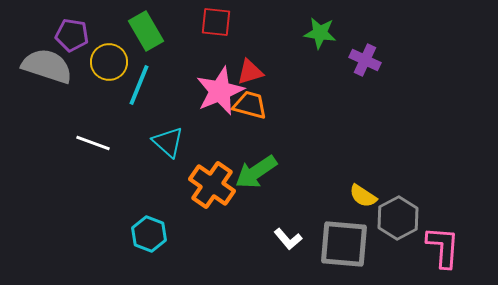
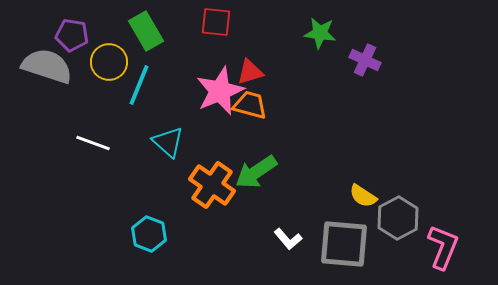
pink L-shape: rotated 18 degrees clockwise
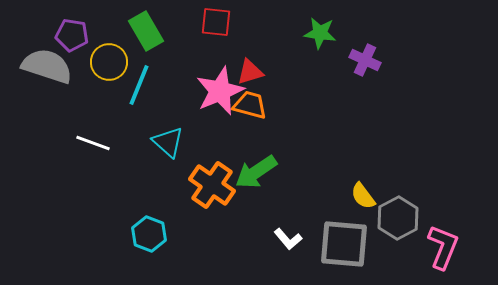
yellow semicircle: rotated 20 degrees clockwise
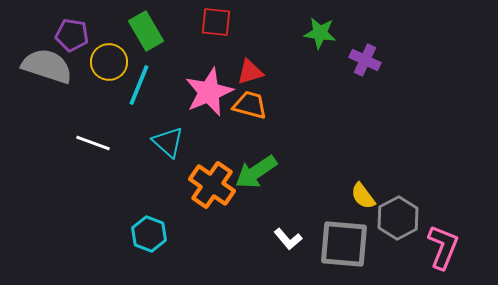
pink star: moved 11 px left, 1 px down
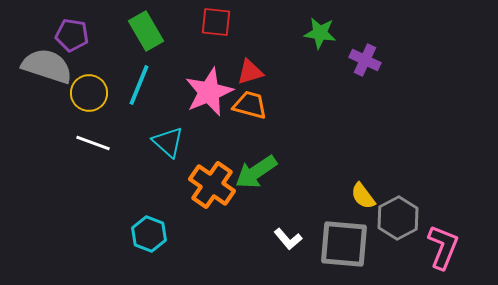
yellow circle: moved 20 px left, 31 px down
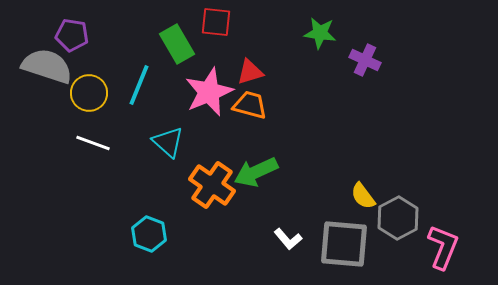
green rectangle: moved 31 px right, 13 px down
green arrow: rotated 9 degrees clockwise
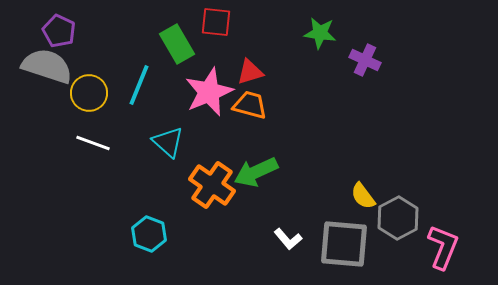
purple pentagon: moved 13 px left, 4 px up; rotated 16 degrees clockwise
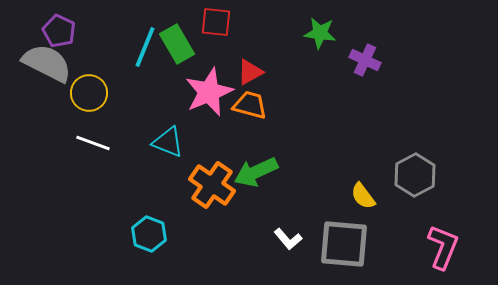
gray semicircle: moved 3 px up; rotated 9 degrees clockwise
red triangle: rotated 12 degrees counterclockwise
cyan line: moved 6 px right, 38 px up
cyan triangle: rotated 20 degrees counterclockwise
gray hexagon: moved 17 px right, 43 px up
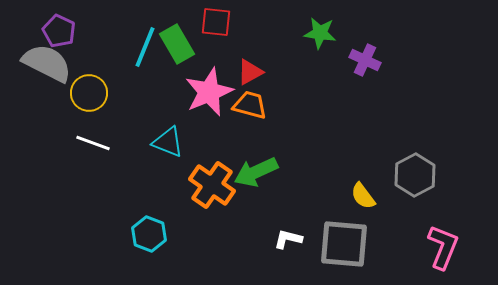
white L-shape: rotated 144 degrees clockwise
